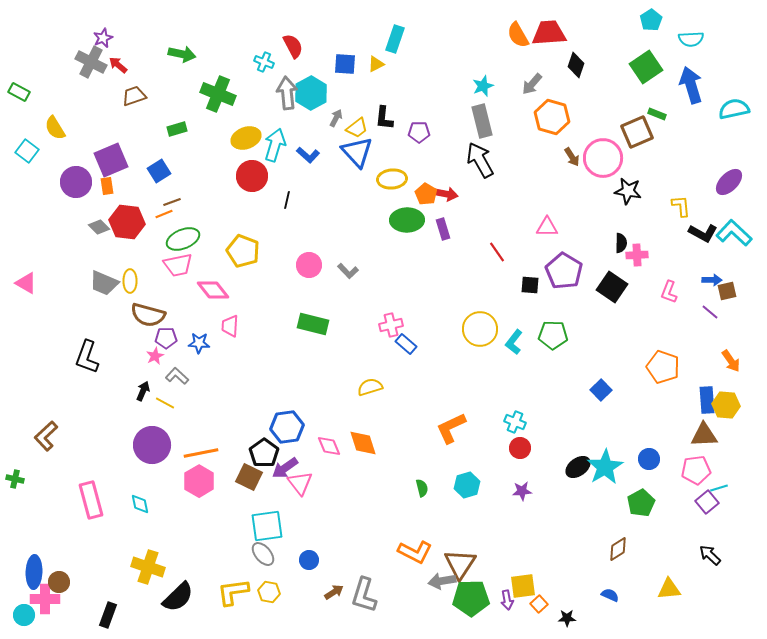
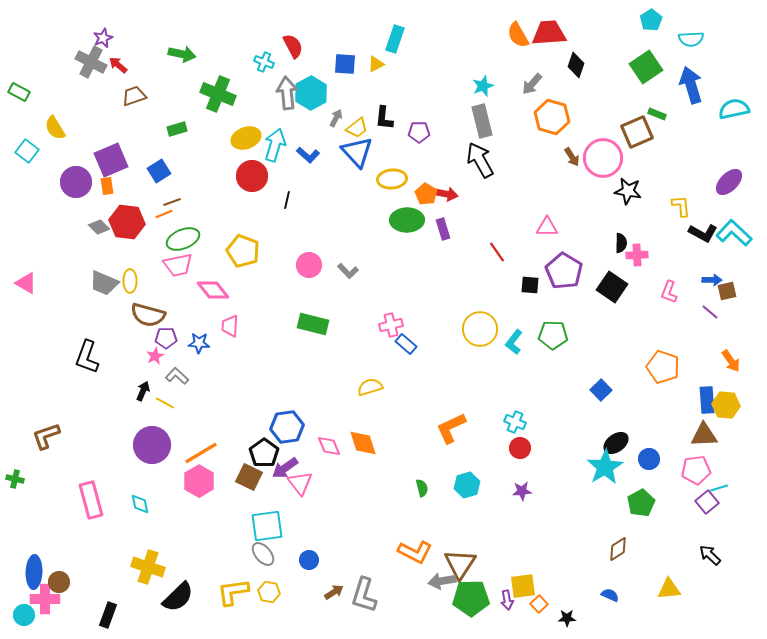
brown L-shape at (46, 436): rotated 24 degrees clockwise
orange line at (201, 453): rotated 20 degrees counterclockwise
black ellipse at (578, 467): moved 38 px right, 24 px up
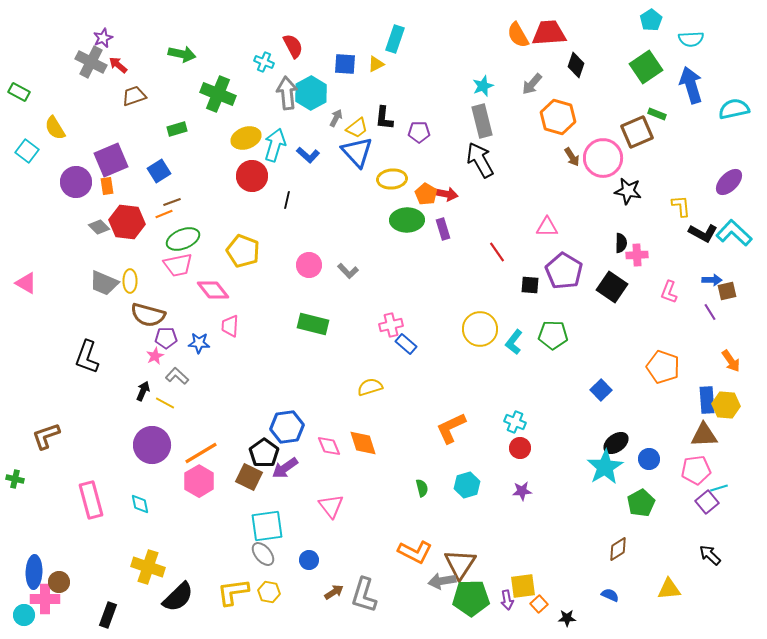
orange hexagon at (552, 117): moved 6 px right
purple line at (710, 312): rotated 18 degrees clockwise
pink triangle at (300, 483): moved 31 px right, 23 px down
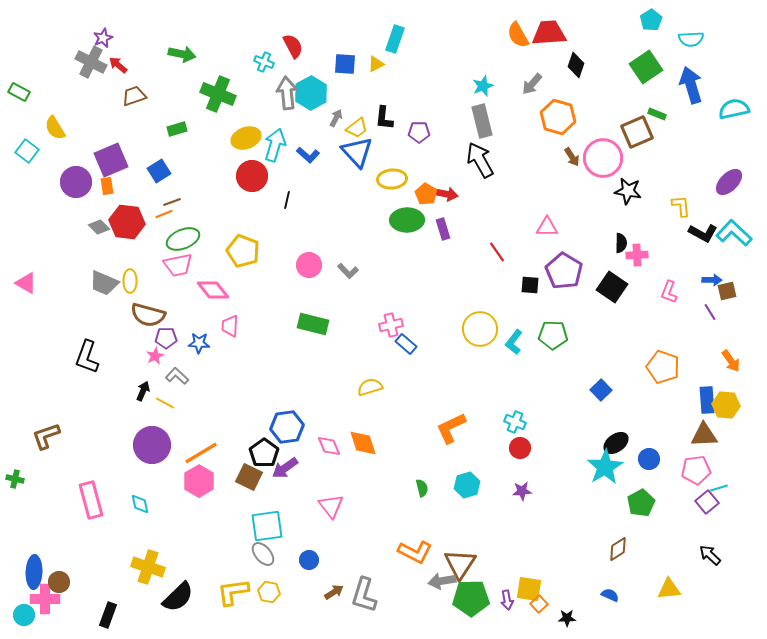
yellow square at (523, 586): moved 6 px right, 3 px down; rotated 16 degrees clockwise
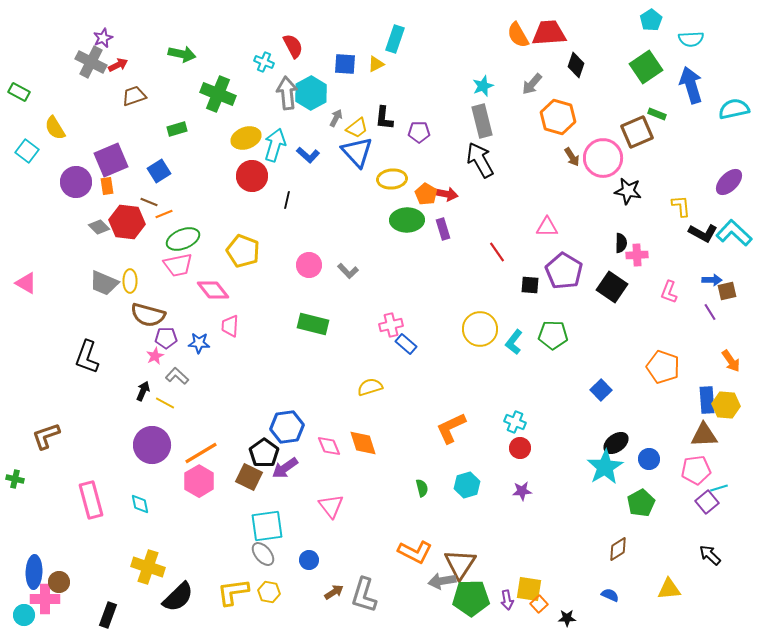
red arrow at (118, 65): rotated 114 degrees clockwise
brown line at (172, 202): moved 23 px left; rotated 42 degrees clockwise
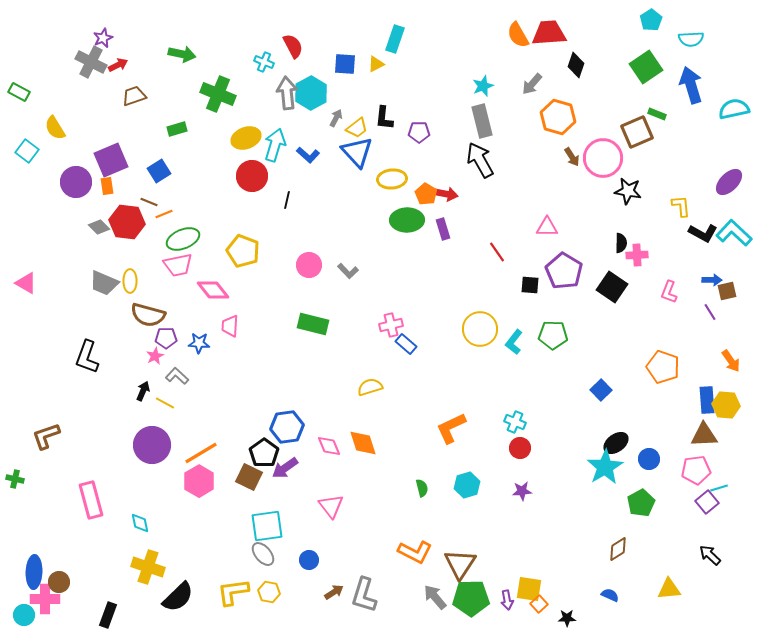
cyan diamond at (140, 504): moved 19 px down
gray arrow at (442, 581): moved 7 px left, 16 px down; rotated 60 degrees clockwise
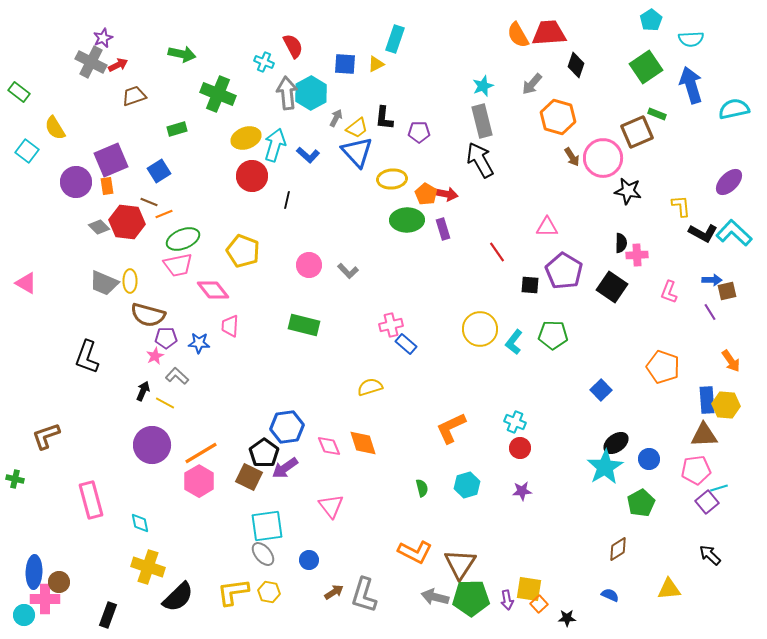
green rectangle at (19, 92): rotated 10 degrees clockwise
green rectangle at (313, 324): moved 9 px left, 1 px down
gray arrow at (435, 597): rotated 36 degrees counterclockwise
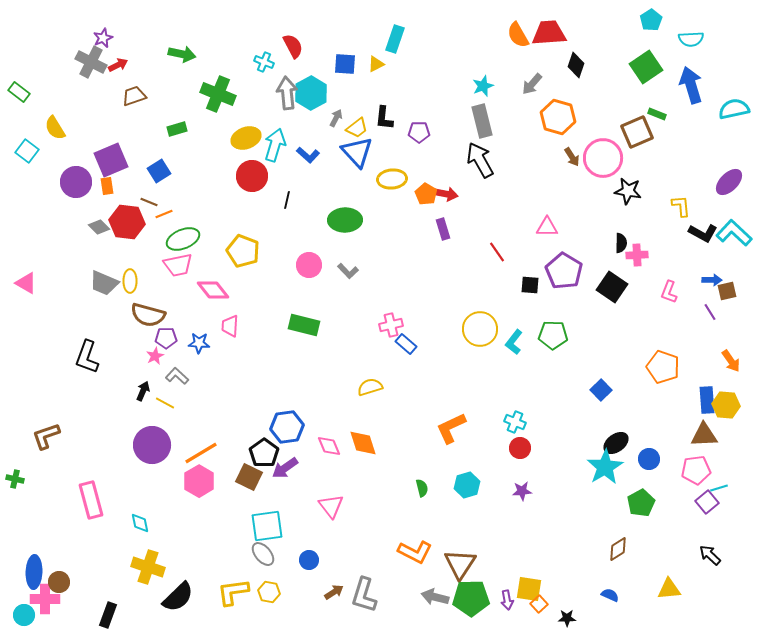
green ellipse at (407, 220): moved 62 px left
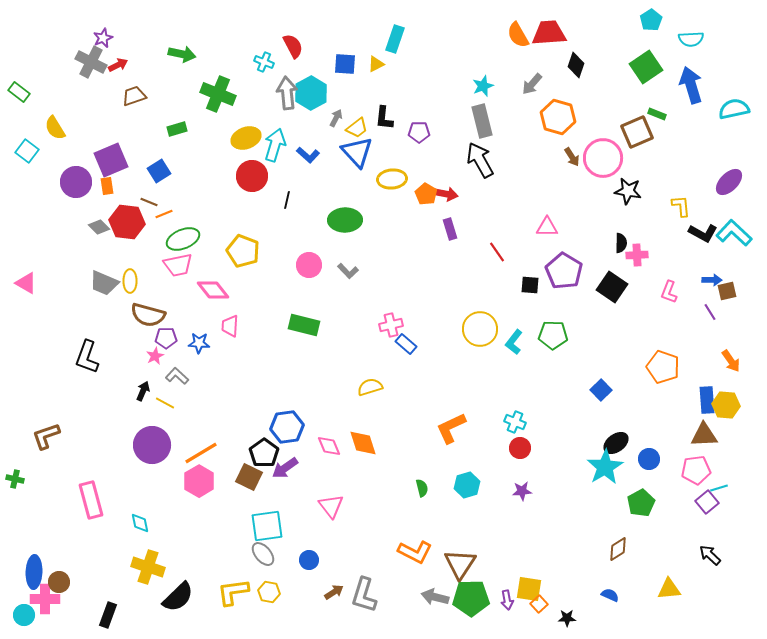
purple rectangle at (443, 229): moved 7 px right
